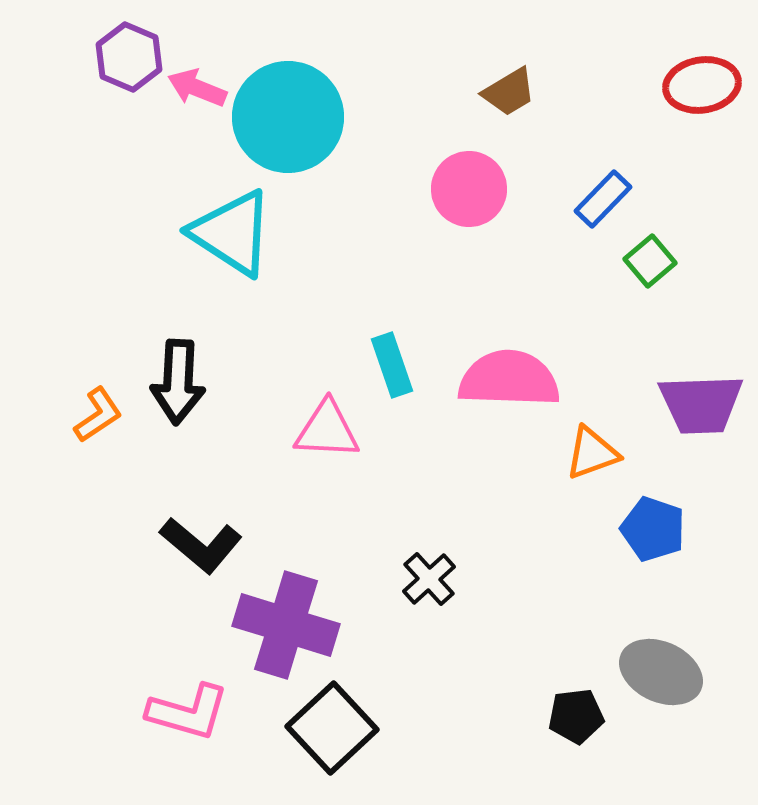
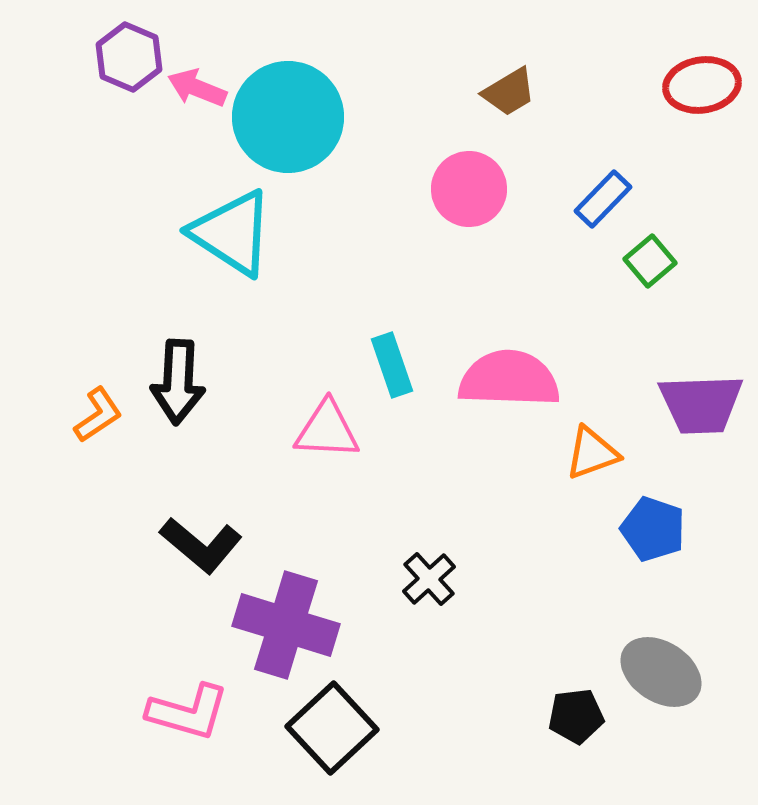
gray ellipse: rotated 8 degrees clockwise
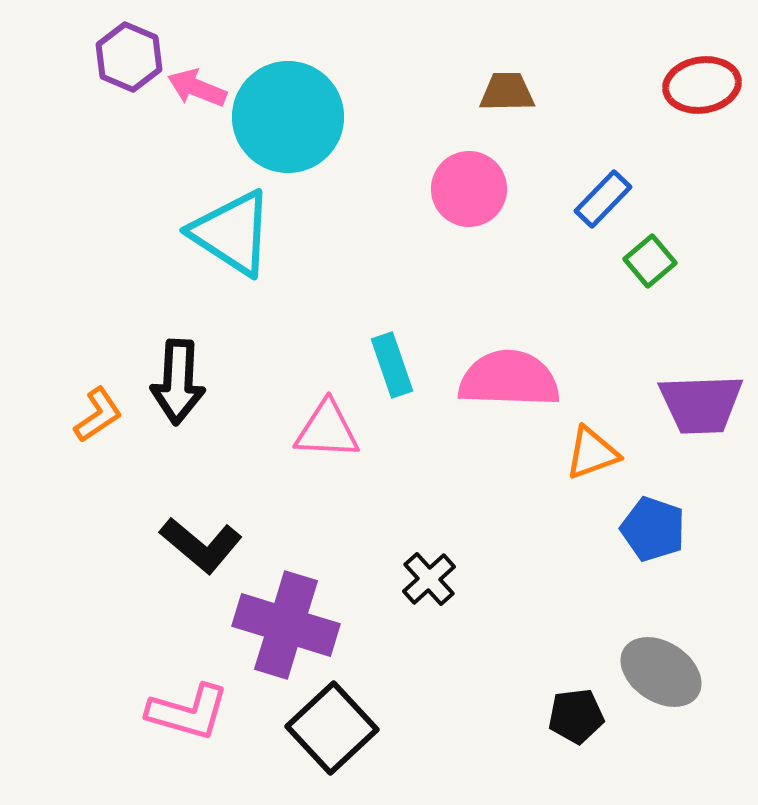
brown trapezoid: moved 2 px left; rotated 150 degrees counterclockwise
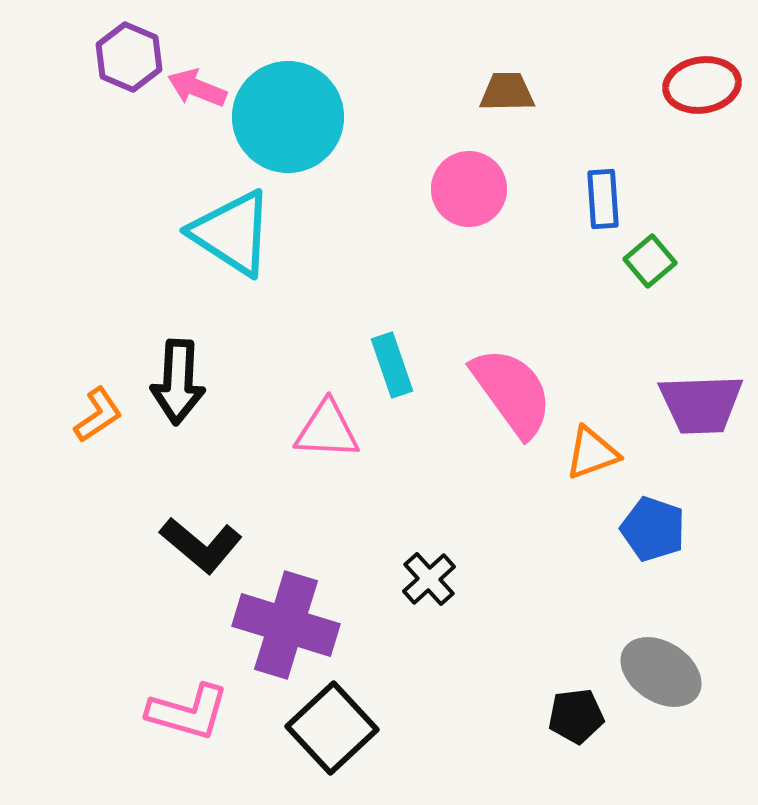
blue rectangle: rotated 48 degrees counterclockwise
pink semicircle: moved 3 px right, 13 px down; rotated 52 degrees clockwise
